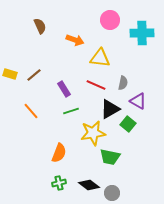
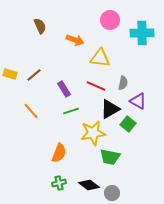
red line: moved 1 px down
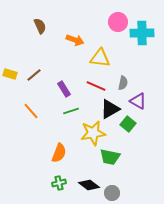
pink circle: moved 8 px right, 2 px down
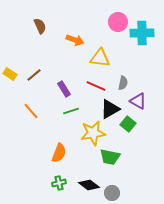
yellow rectangle: rotated 16 degrees clockwise
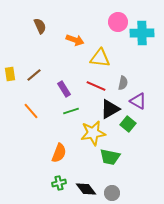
yellow rectangle: rotated 48 degrees clockwise
black diamond: moved 3 px left, 4 px down; rotated 15 degrees clockwise
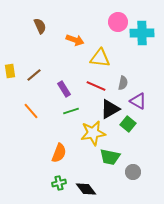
yellow rectangle: moved 3 px up
gray circle: moved 21 px right, 21 px up
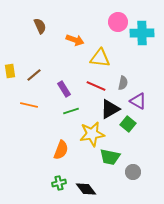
orange line: moved 2 px left, 6 px up; rotated 36 degrees counterclockwise
yellow star: moved 1 px left, 1 px down
orange semicircle: moved 2 px right, 3 px up
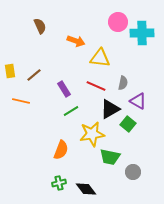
orange arrow: moved 1 px right, 1 px down
orange line: moved 8 px left, 4 px up
green line: rotated 14 degrees counterclockwise
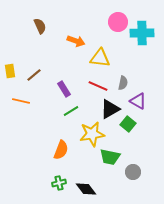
red line: moved 2 px right
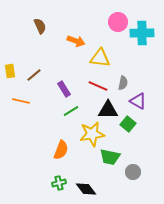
black triangle: moved 2 px left, 1 px down; rotated 30 degrees clockwise
